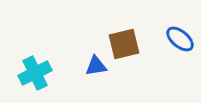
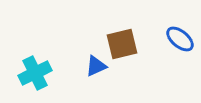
brown square: moved 2 px left
blue triangle: rotated 15 degrees counterclockwise
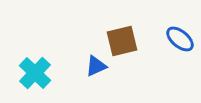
brown square: moved 3 px up
cyan cross: rotated 20 degrees counterclockwise
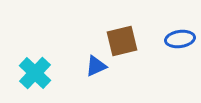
blue ellipse: rotated 48 degrees counterclockwise
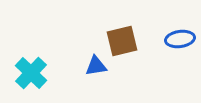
blue triangle: rotated 15 degrees clockwise
cyan cross: moved 4 px left
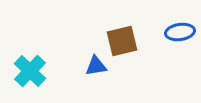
blue ellipse: moved 7 px up
cyan cross: moved 1 px left, 2 px up
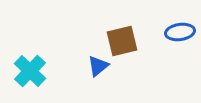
blue triangle: moved 2 px right; rotated 30 degrees counterclockwise
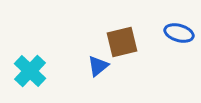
blue ellipse: moved 1 px left, 1 px down; rotated 24 degrees clockwise
brown square: moved 1 px down
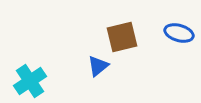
brown square: moved 5 px up
cyan cross: moved 10 px down; rotated 12 degrees clockwise
